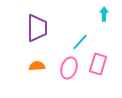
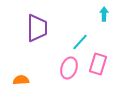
orange semicircle: moved 16 px left, 14 px down
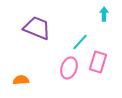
purple trapezoid: rotated 68 degrees counterclockwise
pink rectangle: moved 2 px up
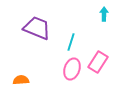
cyan line: moved 9 px left; rotated 24 degrees counterclockwise
pink rectangle: rotated 15 degrees clockwise
pink ellipse: moved 3 px right, 1 px down
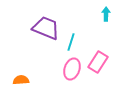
cyan arrow: moved 2 px right
purple trapezoid: moved 9 px right
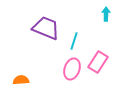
cyan line: moved 3 px right, 1 px up
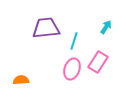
cyan arrow: moved 13 px down; rotated 32 degrees clockwise
purple trapezoid: rotated 28 degrees counterclockwise
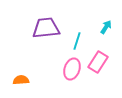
cyan line: moved 3 px right
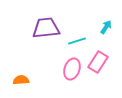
cyan line: rotated 54 degrees clockwise
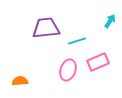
cyan arrow: moved 4 px right, 6 px up
pink rectangle: rotated 35 degrees clockwise
pink ellipse: moved 4 px left, 1 px down
orange semicircle: moved 1 px left, 1 px down
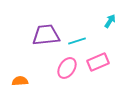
purple trapezoid: moved 7 px down
pink ellipse: moved 1 px left, 2 px up; rotated 15 degrees clockwise
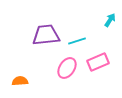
cyan arrow: moved 1 px up
